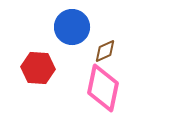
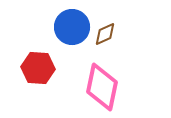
brown diamond: moved 17 px up
pink diamond: moved 1 px left, 1 px up
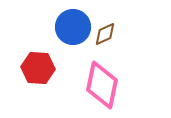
blue circle: moved 1 px right
pink diamond: moved 2 px up
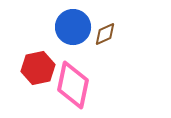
red hexagon: rotated 16 degrees counterclockwise
pink diamond: moved 29 px left
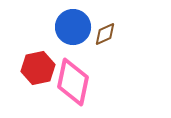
pink diamond: moved 3 px up
